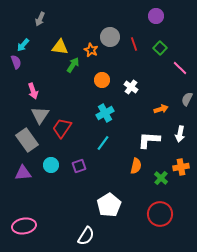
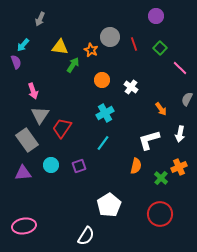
orange arrow: rotated 72 degrees clockwise
white L-shape: rotated 20 degrees counterclockwise
orange cross: moved 2 px left; rotated 14 degrees counterclockwise
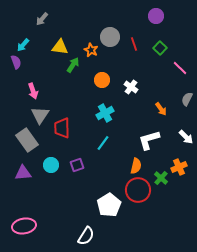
gray arrow: moved 2 px right; rotated 16 degrees clockwise
red trapezoid: rotated 35 degrees counterclockwise
white arrow: moved 6 px right, 3 px down; rotated 56 degrees counterclockwise
purple square: moved 2 px left, 1 px up
red circle: moved 22 px left, 24 px up
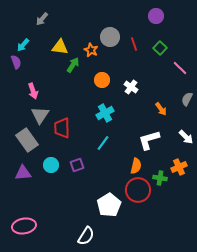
green cross: moved 1 px left; rotated 32 degrees counterclockwise
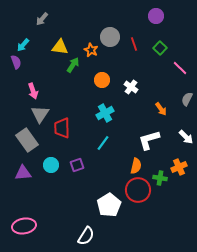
gray triangle: moved 1 px up
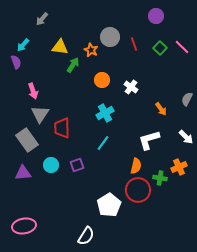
pink line: moved 2 px right, 21 px up
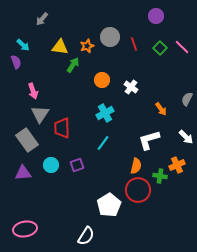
cyan arrow: rotated 88 degrees counterclockwise
orange star: moved 4 px left, 4 px up; rotated 24 degrees clockwise
orange cross: moved 2 px left, 2 px up
green cross: moved 2 px up
pink ellipse: moved 1 px right, 3 px down
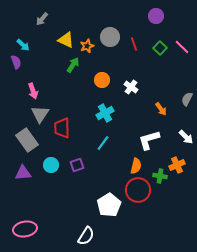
yellow triangle: moved 6 px right, 7 px up; rotated 18 degrees clockwise
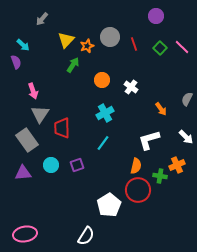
yellow triangle: rotated 48 degrees clockwise
pink ellipse: moved 5 px down
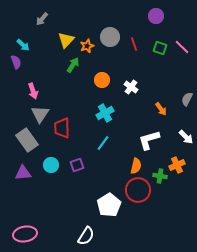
green square: rotated 24 degrees counterclockwise
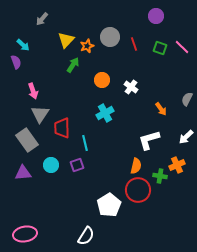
white arrow: rotated 91 degrees clockwise
cyan line: moved 18 px left; rotated 49 degrees counterclockwise
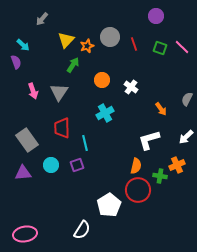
gray triangle: moved 19 px right, 22 px up
white semicircle: moved 4 px left, 6 px up
